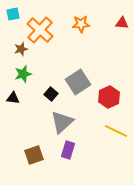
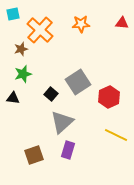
yellow line: moved 4 px down
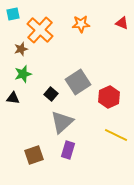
red triangle: rotated 16 degrees clockwise
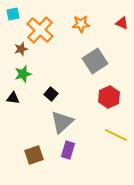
gray square: moved 17 px right, 21 px up
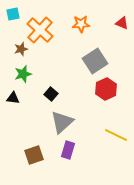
red hexagon: moved 3 px left, 8 px up
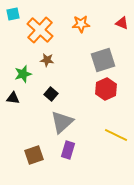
brown star: moved 26 px right, 11 px down; rotated 24 degrees clockwise
gray square: moved 8 px right, 1 px up; rotated 15 degrees clockwise
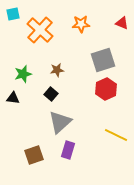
brown star: moved 10 px right, 10 px down; rotated 16 degrees counterclockwise
gray triangle: moved 2 px left
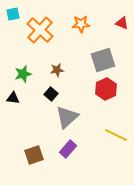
gray triangle: moved 7 px right, 5 px up
purple rectangle: moved 1 px up; rotated 24 degrees clockwise
